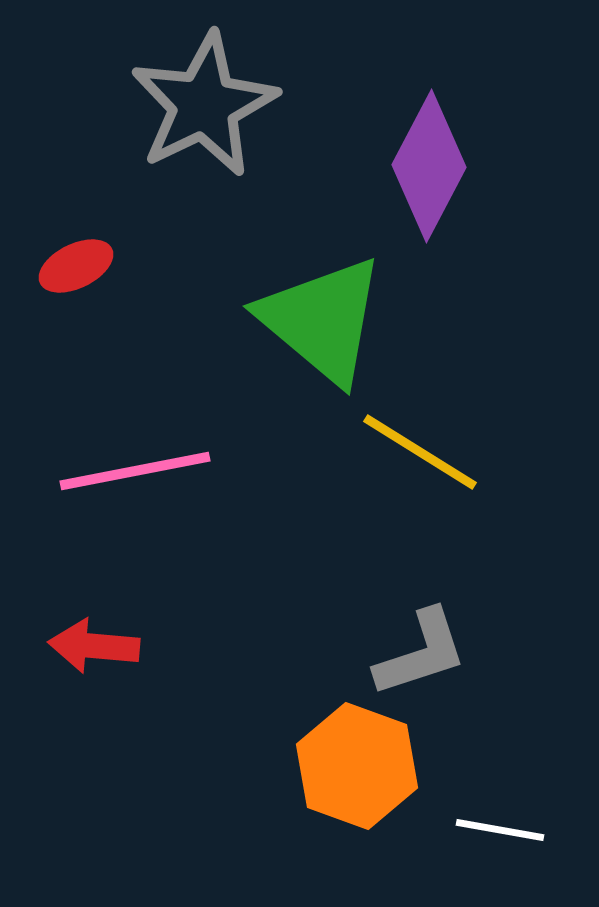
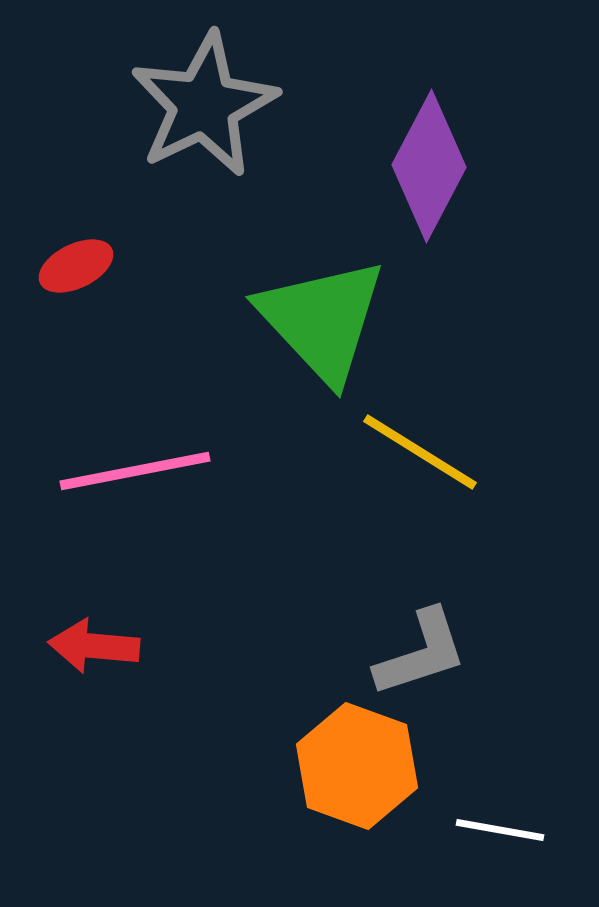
green triangle: rotated 7 degrees clockwise
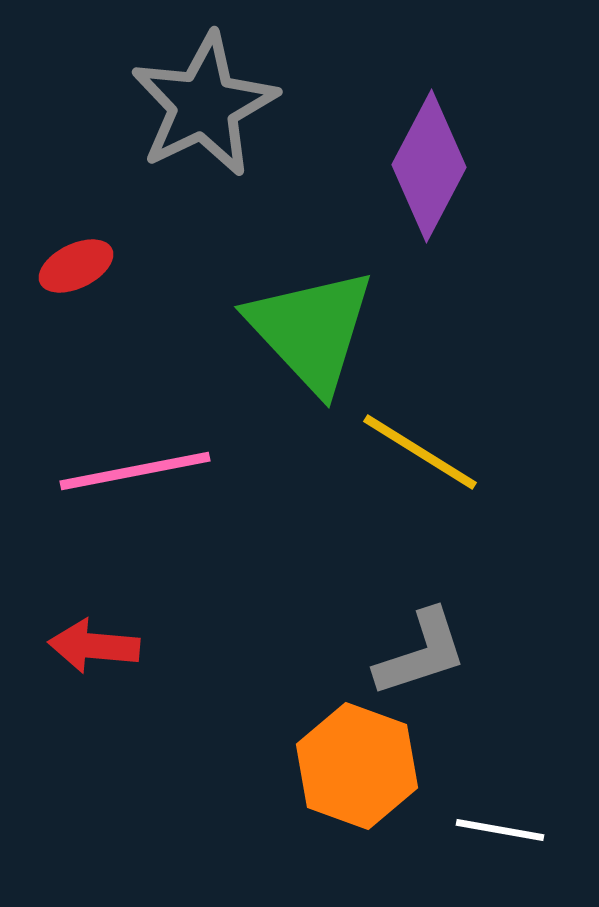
green triangle: moved 11 px left, 10 px down
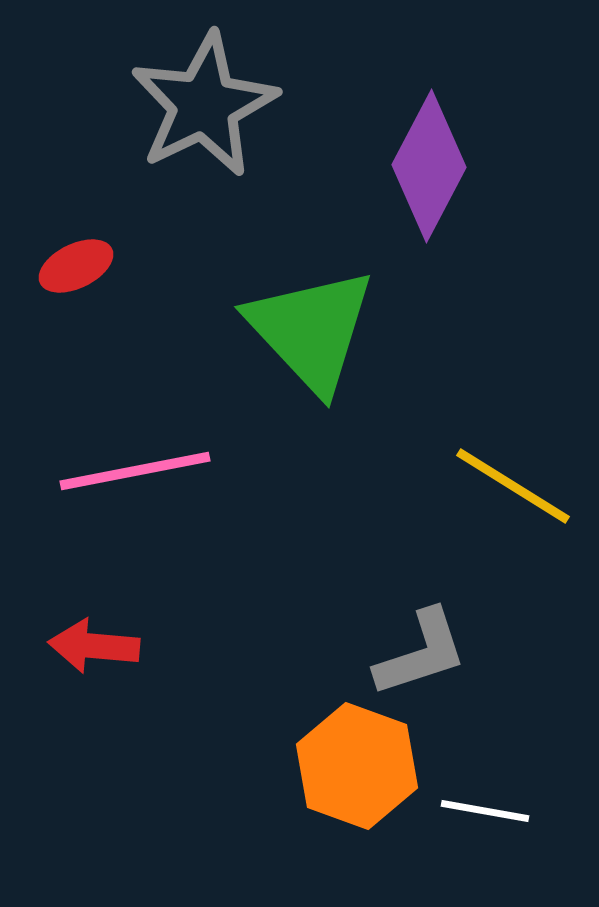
yellow line: moved 93 px right, 34 px down
white line: moved 15 px left, 19 px up
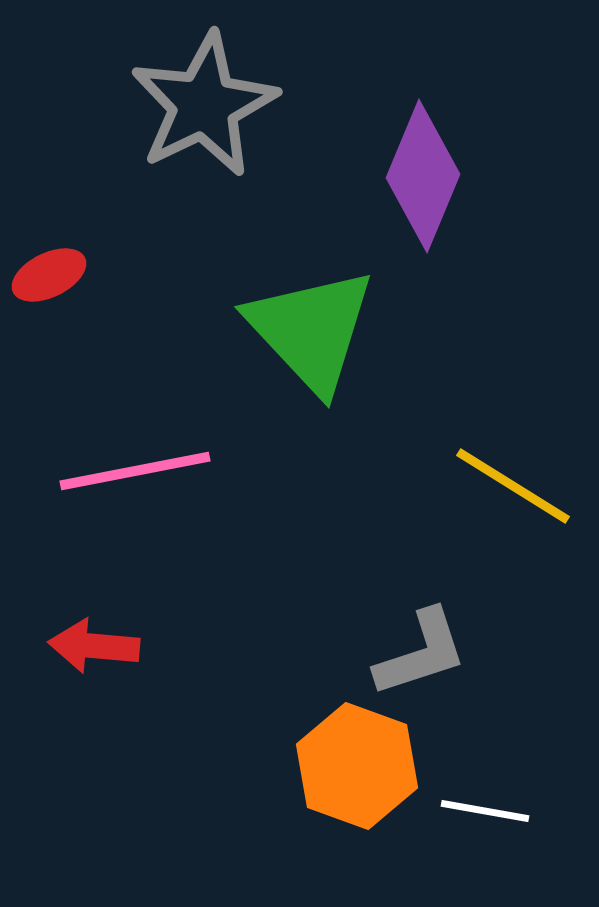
purple diamond: moved 6 px left, 10 px down; rotated 5 degrees counterclockwise
red ellipse: moved 27 px left, 9 px down
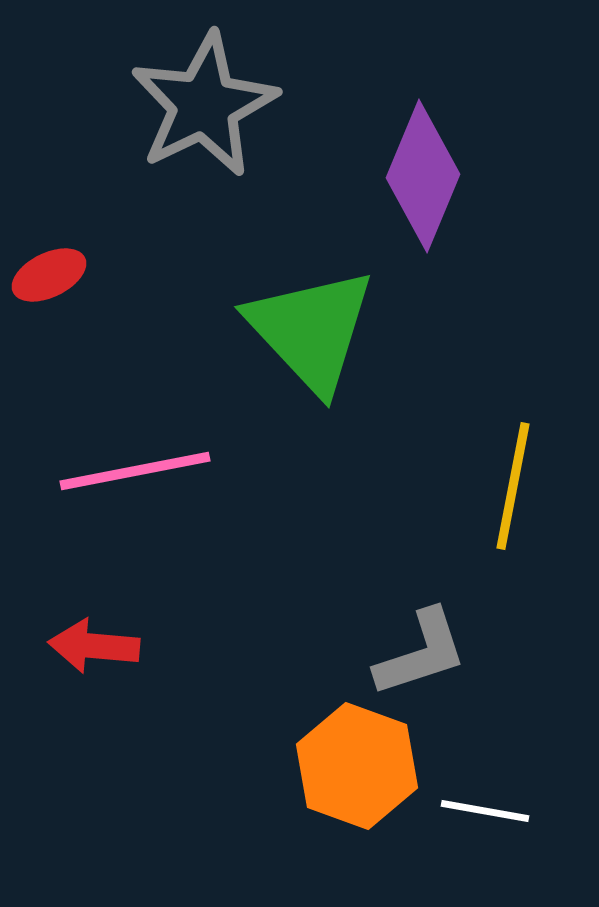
yellow line: rotated 69 degrees clockwise
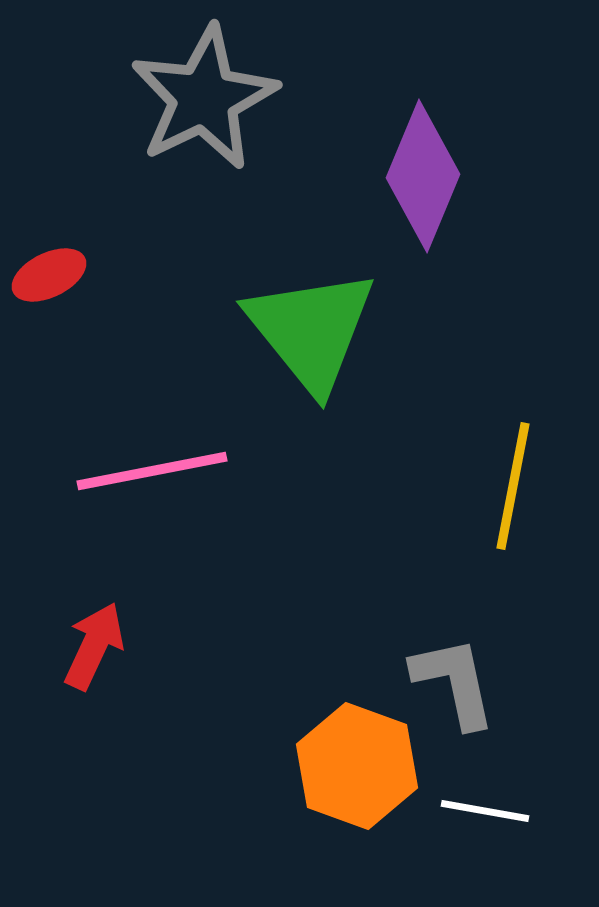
gray star: moved 7 px up
green triangle: rotated 4 degrees clockwise
pink line: moved 17 px right
red arrow: rotated 110 degrees clockwise
gray L-shape: moved 33 px right, 29 px down; rotated 84 degrees counterclockwise
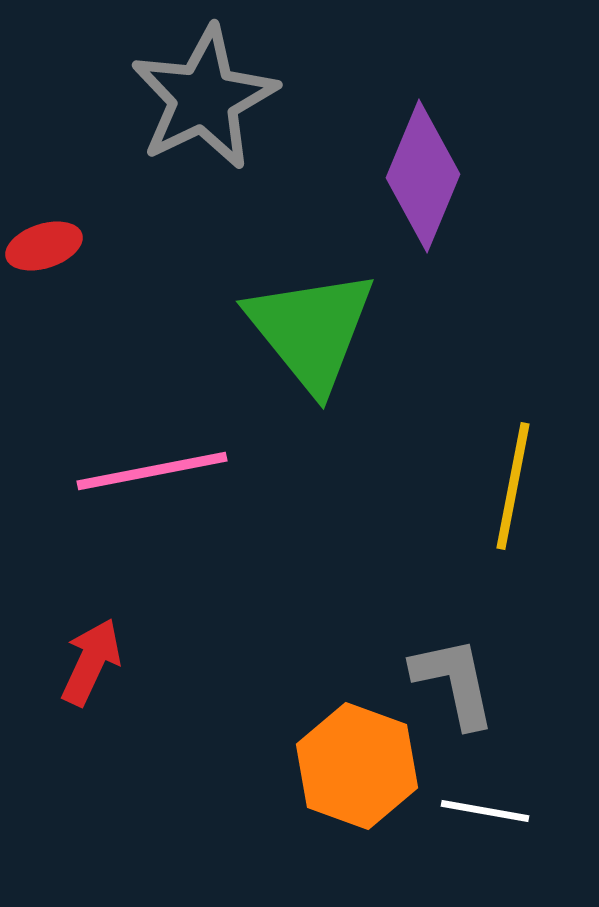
red ellipse: moved 5 px left, 29 px up; rotated 8 degrees clockwise
red arrow: moved 3 px left, 16 px down
